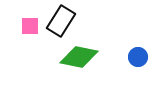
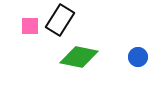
black rectangle: moved 1 px left, 1 px up
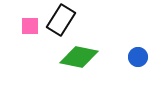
black rectangle: moved 1 px right
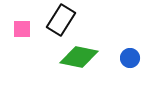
pink square: moved 8 px left, 3 px down
blue circle: moved 8 px left, 1 px down
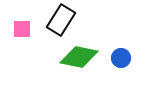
blue circle: moved 9 px left
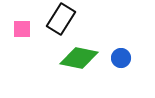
black rectangle: moved 1 px up
green diamond: moved 1 px down
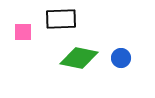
black rectangle: rotated 56 degrees clockwise
pink square: moved 1 px right, 3 px down
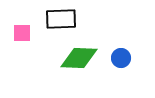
pink square: moved 1 px left, 1 px down
green diamond: rotated 9 degrees counterclockwise
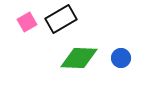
black rectangle: rotated 28 degrees counterclockwise
pink square: moved 5 px right, 11 px up; rotated 30 degrees counterclockwise
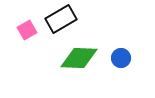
pink square: moved 8 px down
